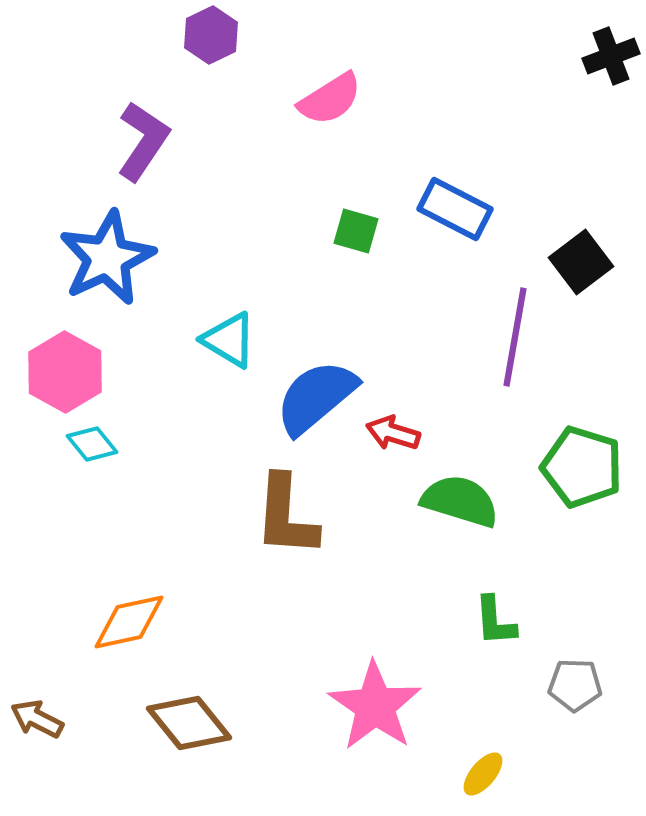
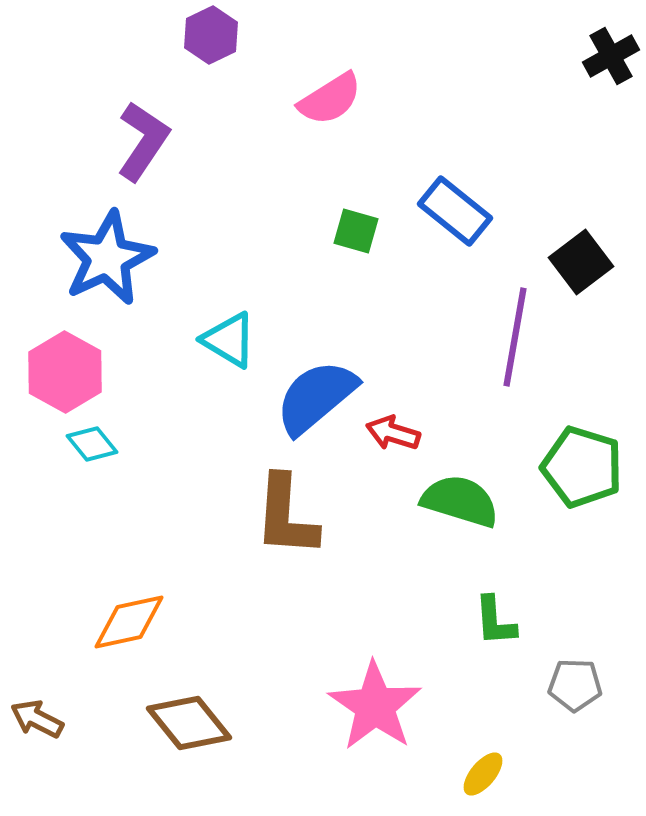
black cross: rotated 8 degrees counterclockwise
blue rectangle: moved 2 px down; rotated 12 degrees clockwise
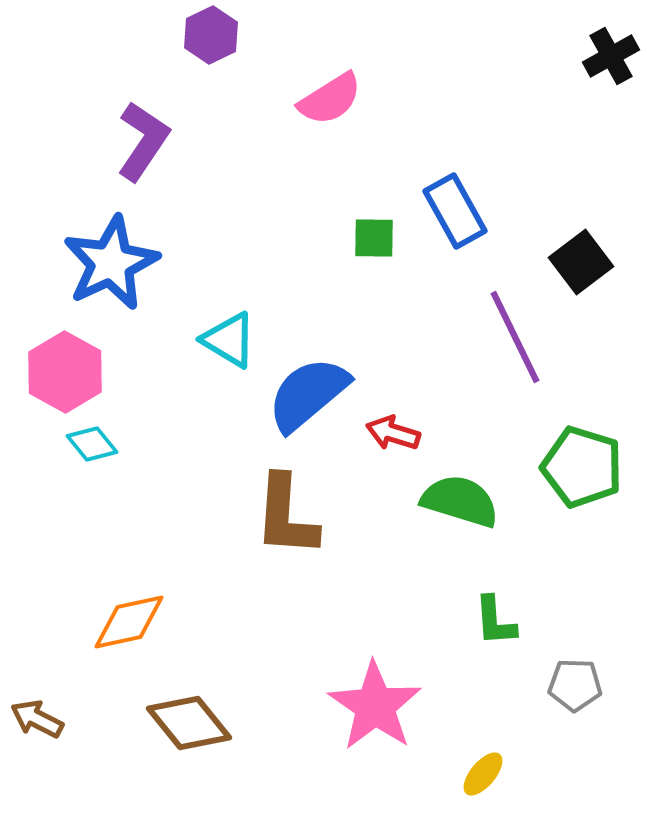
blue rectangle: rotated 22 degrees clockwise
green square: moved 18 px right, 7 px down; rotated 15 degrees counterclockwise
blue star: moved 4 px right, 5 px down
purple line: rotated 36 degrees counterclockwise
blue semicircle: moved 8 px left, 3 px up
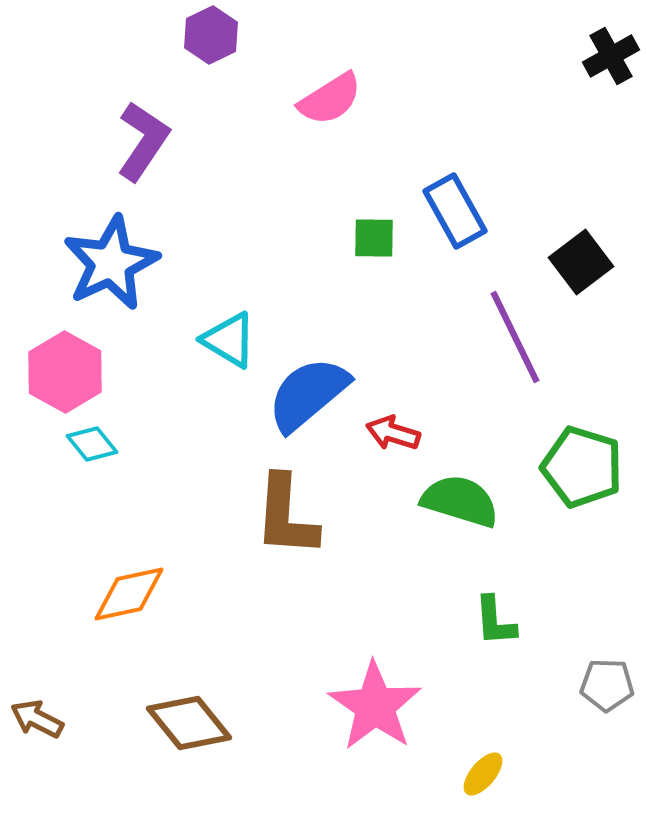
orange diamond: moved 28 px up
gray pentagon: moved 32 px right
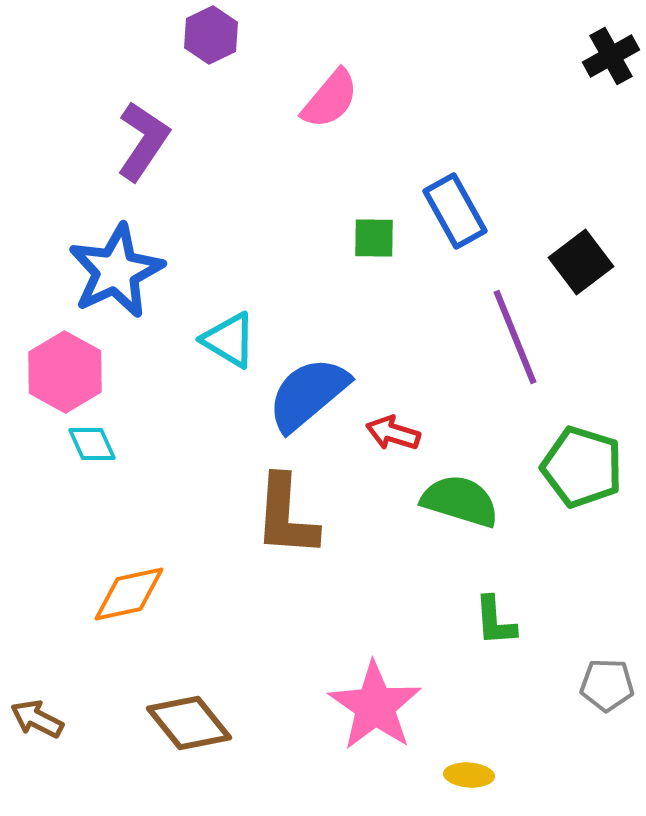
pink semicircle: rotated 18 degrees counterclockwise
blue star: moved 5 px right, 8 px down
purple line: rotated 4 degrees clockwise
cyan diamond: rotated 15 degrees clockwise
yellow ellipse: moved 14 px left, 1 px down; rotated 54 degrees clockwise
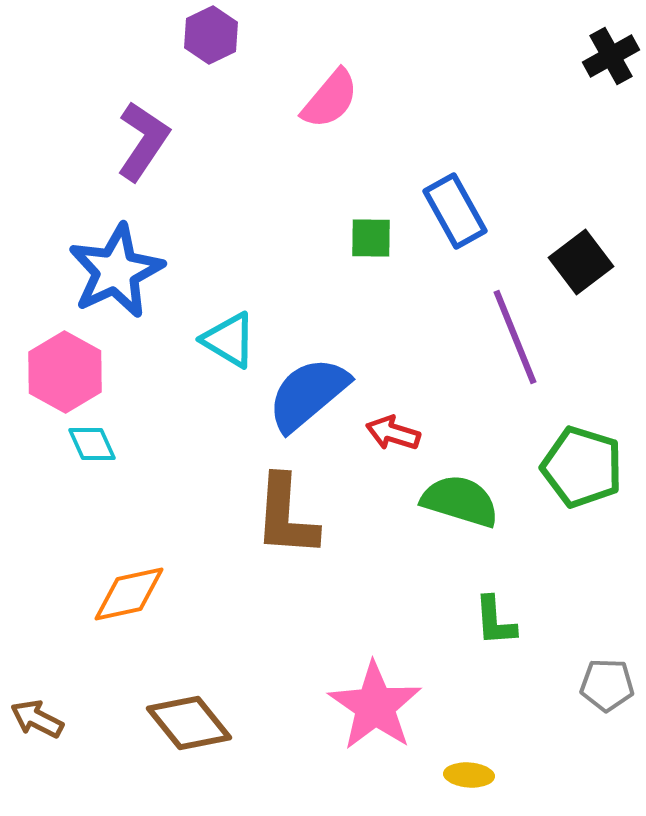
green square: moved 3 px left
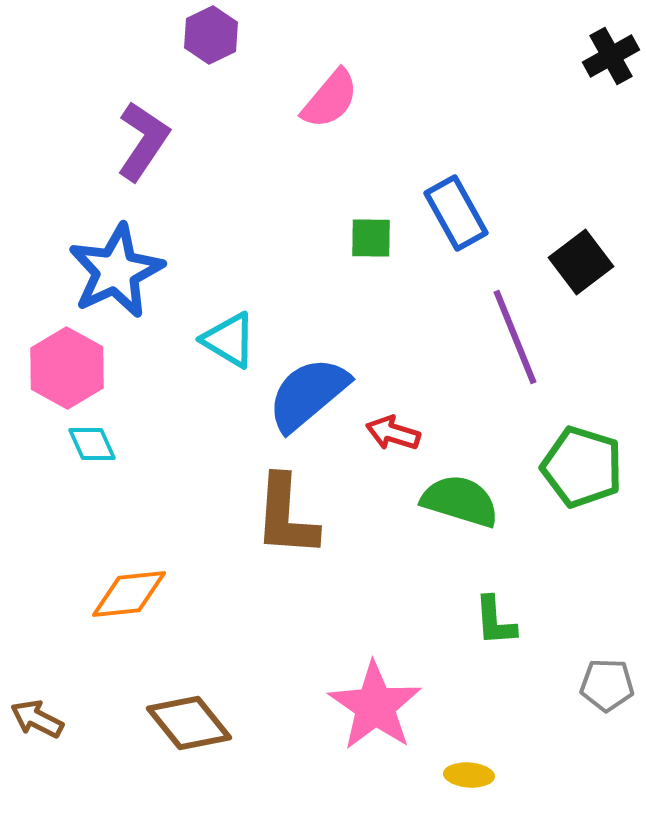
blue rectangle: moved 1 px right, 2 px down
pink hexagon: moved 2 px right, 4 px up
orange diamond: rotated 6 degrees clockwise
